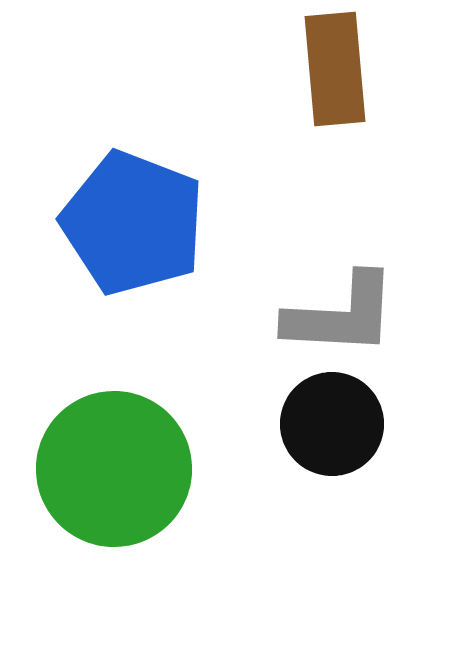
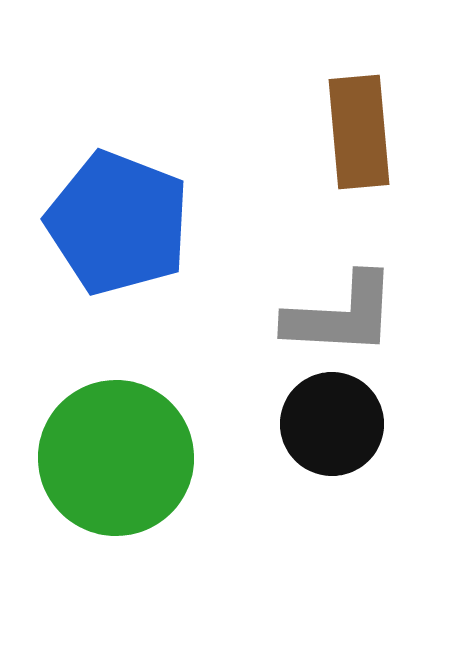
brown rectangle: moved 24 px right, 63 px down
blue pentagon: moved 15 px left
green circle: moved 2 px right, 11 px up
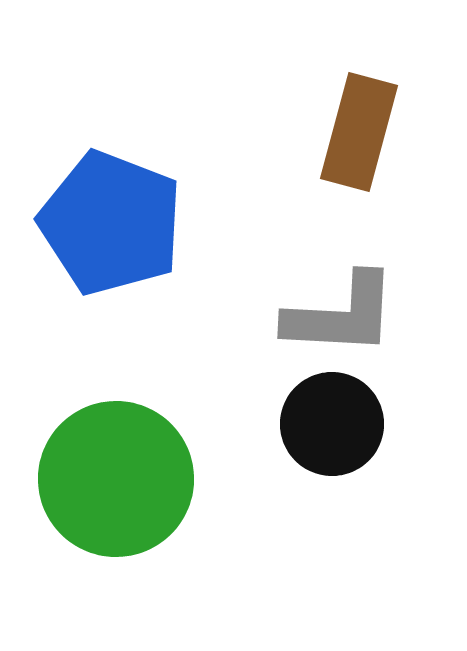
brown rectangle: rotated 20 degrees clockwise
blue pentagon: moved 7 px left
green circle: moved 21 px down
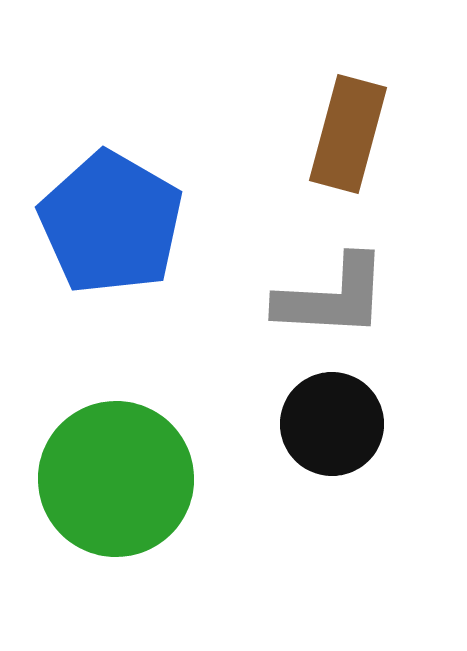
brown rectangle: moved 11 px left, 2 px down
blue pentagon: rotated 9 degrees clockwise
gray L-shape: moved 9 px left, 18 px up
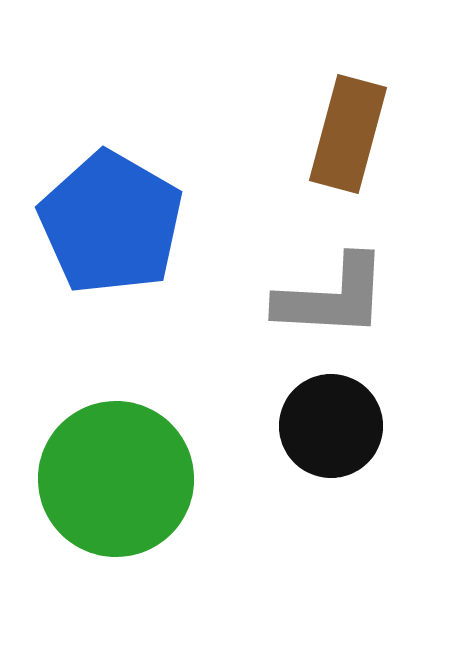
black circle: moved 1 px left, 2 px down
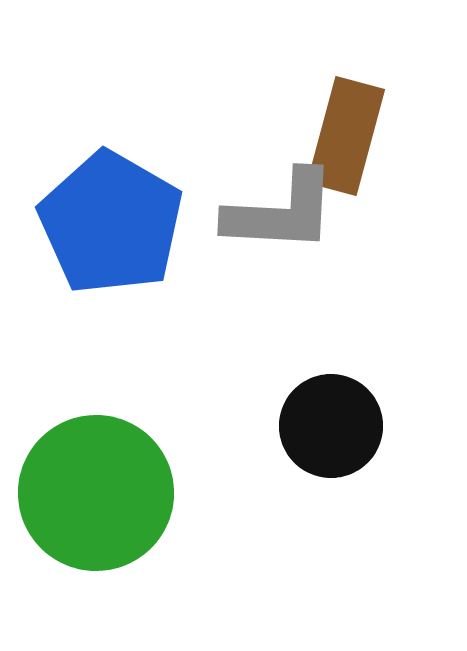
brown rectangle: moved 2 px left, 2 px down
gray L-shape: moved 51 px left, 85 px up
green circle: moved 20 px left, 14 px down
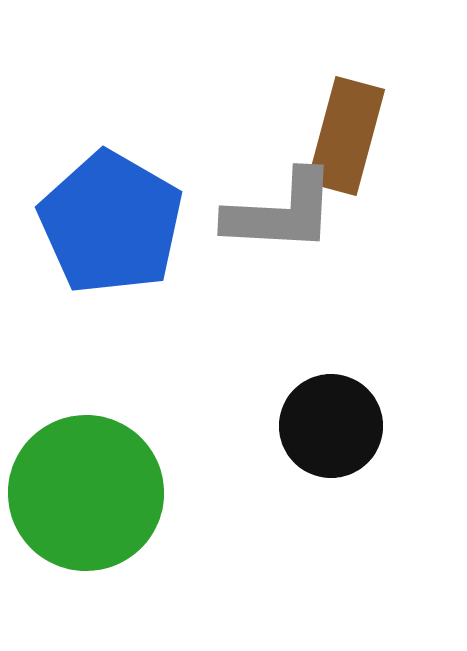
green circle: moved 10 px left
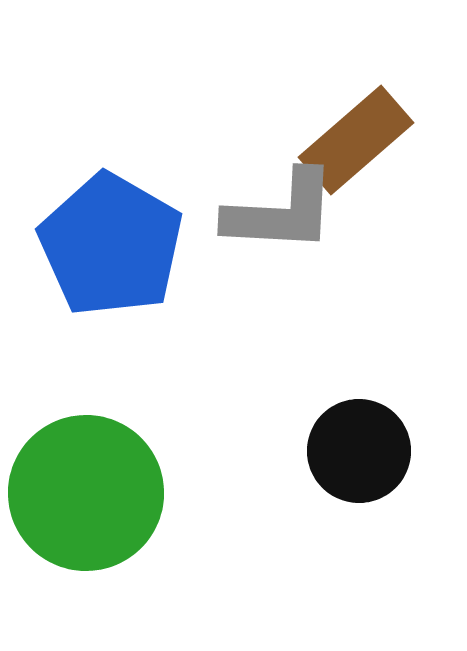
brown rectangle: moved 10 px right, 4 px down; rotated 34 degrees clockwise
blue pentagon: moved 22 px down
black circle: moved 28 px right, 25 px down
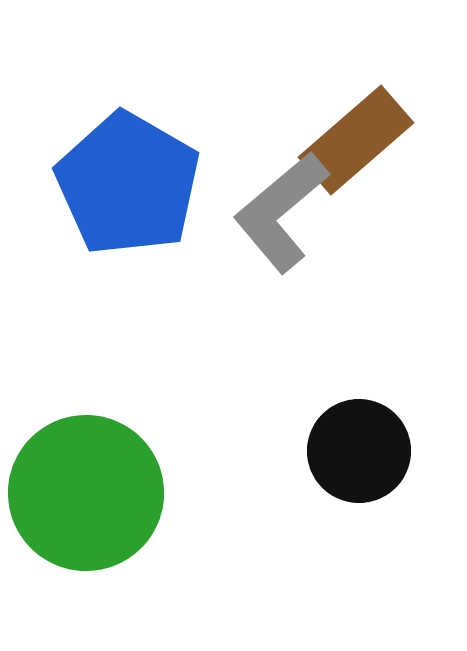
gray L-shape: rotated 137 degrees clockwise
blue pentagon: moved 17 px right, 61 px up
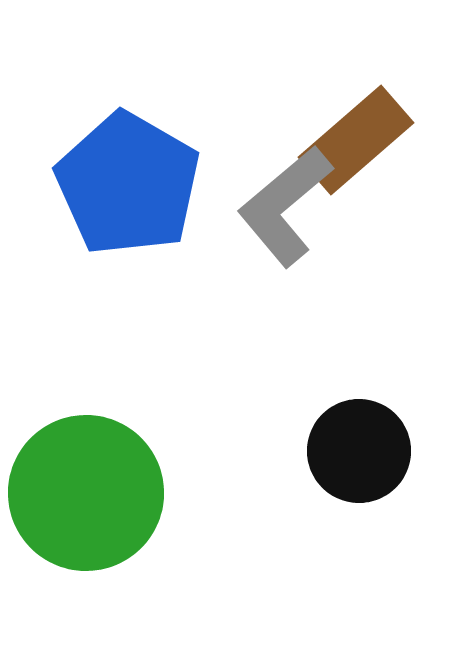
gray L-shape: moved 4 px right, 6 px up
